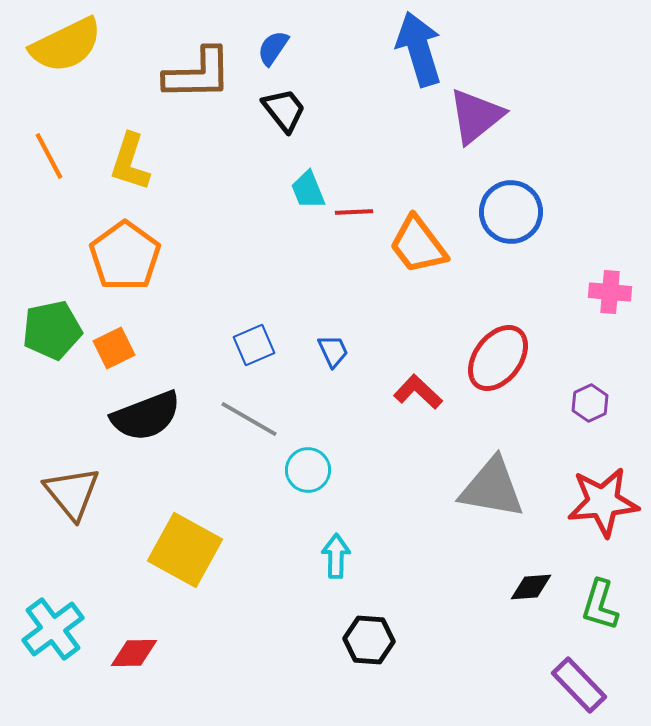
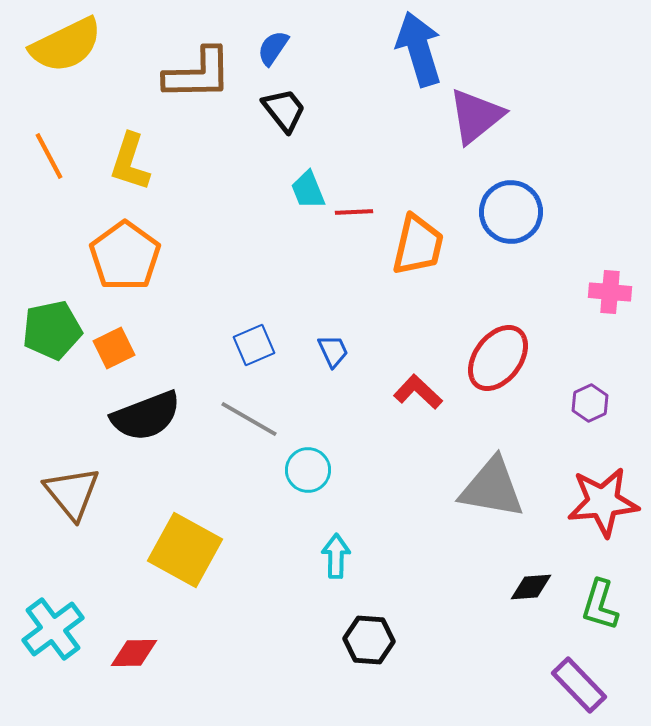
orange trapezoid: rotated 130 degrees counterclockwise
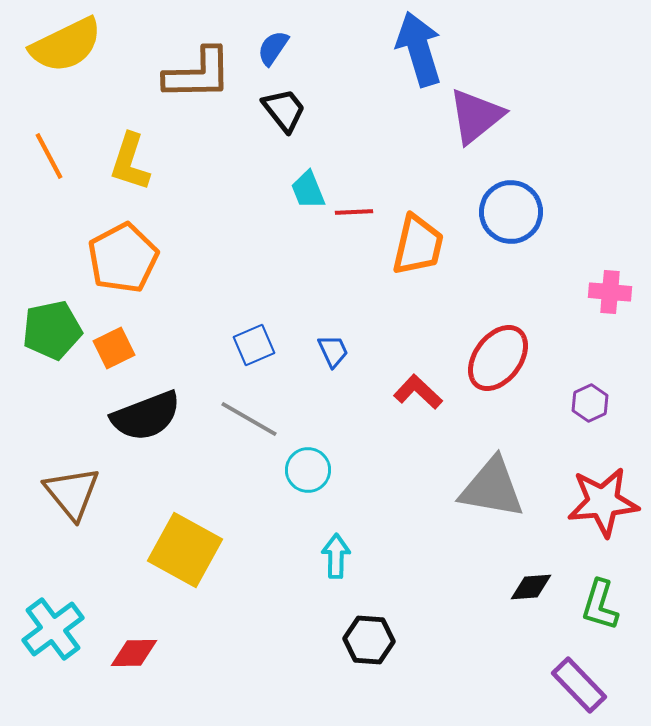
orange pentagon: moved 2 px left, 2 px down; rotated 8 degrees clockwise
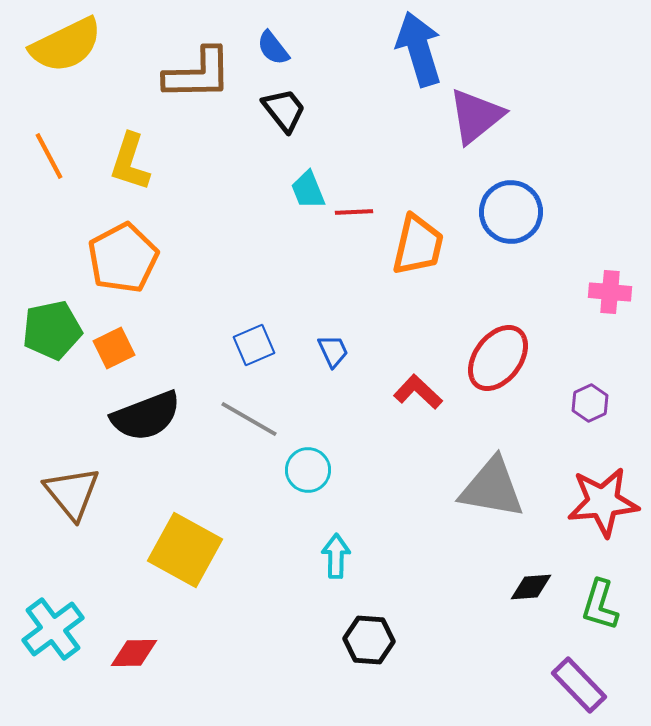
blue semicircle: rotated 72 degrees counterclockwise
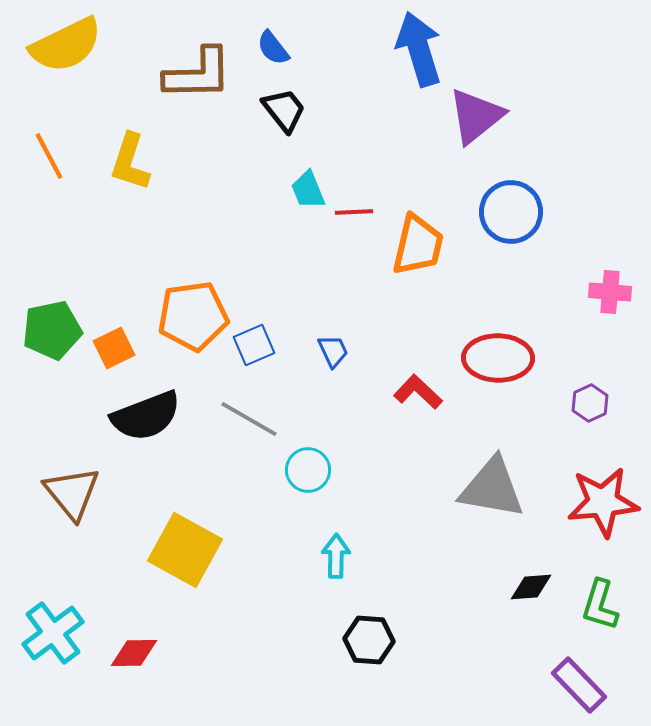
orange pentagon: moved 70 px right, 58 px down; rotated 20 degrees clockwise
red ellipse: rotated 54 degrees clockwise
cyan cross: moved 4 px down
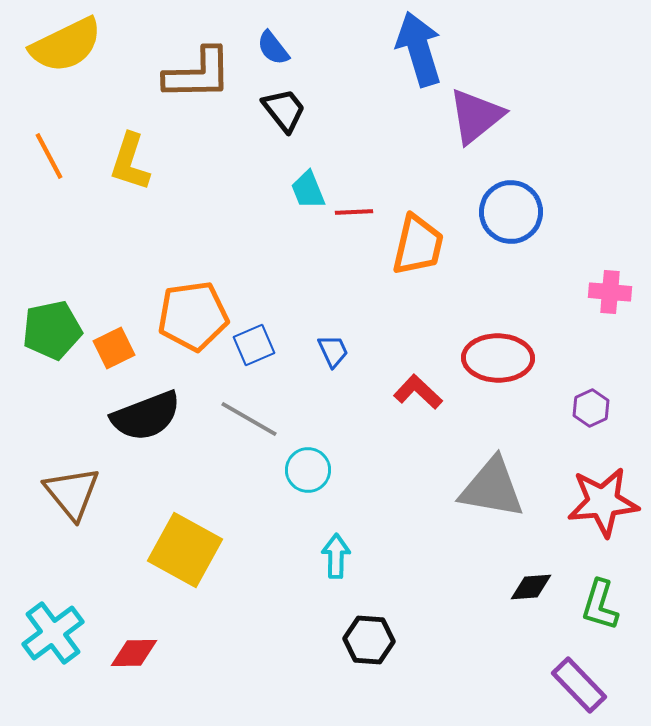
purple hexagon: moved 1 px right, 5 px down
